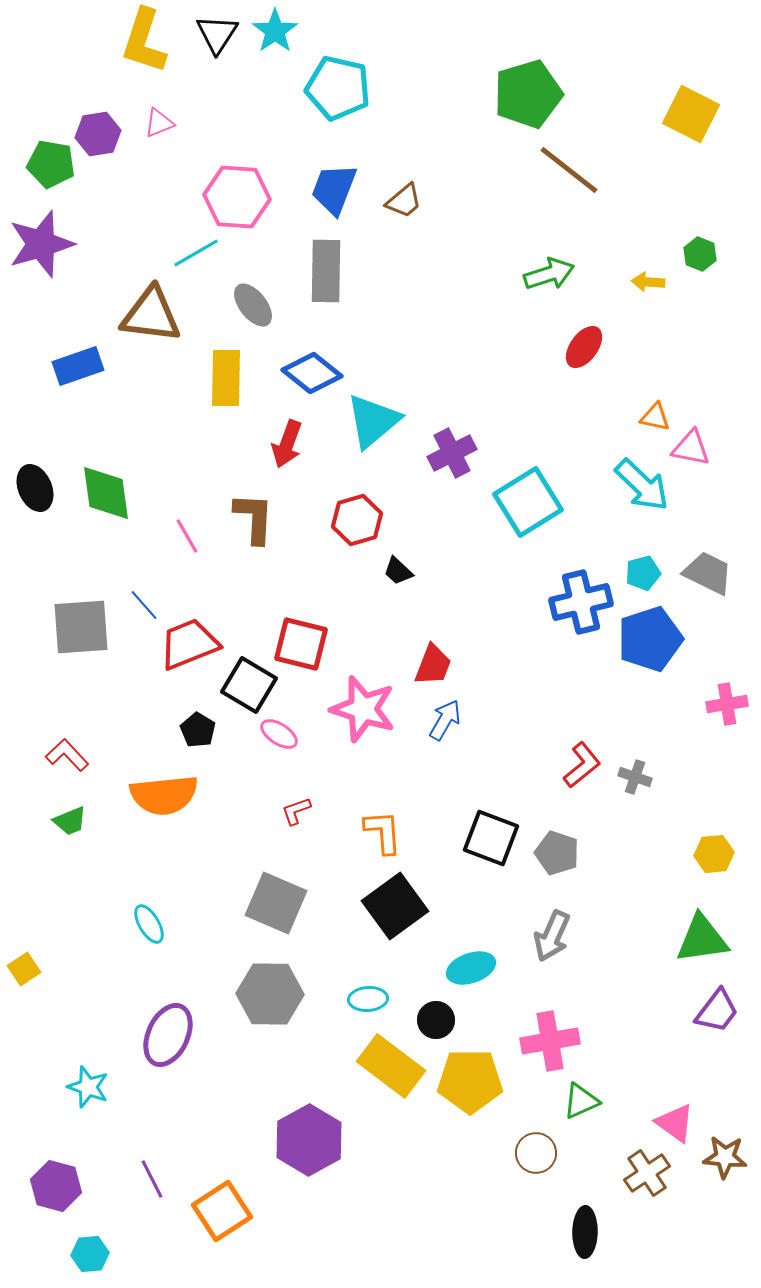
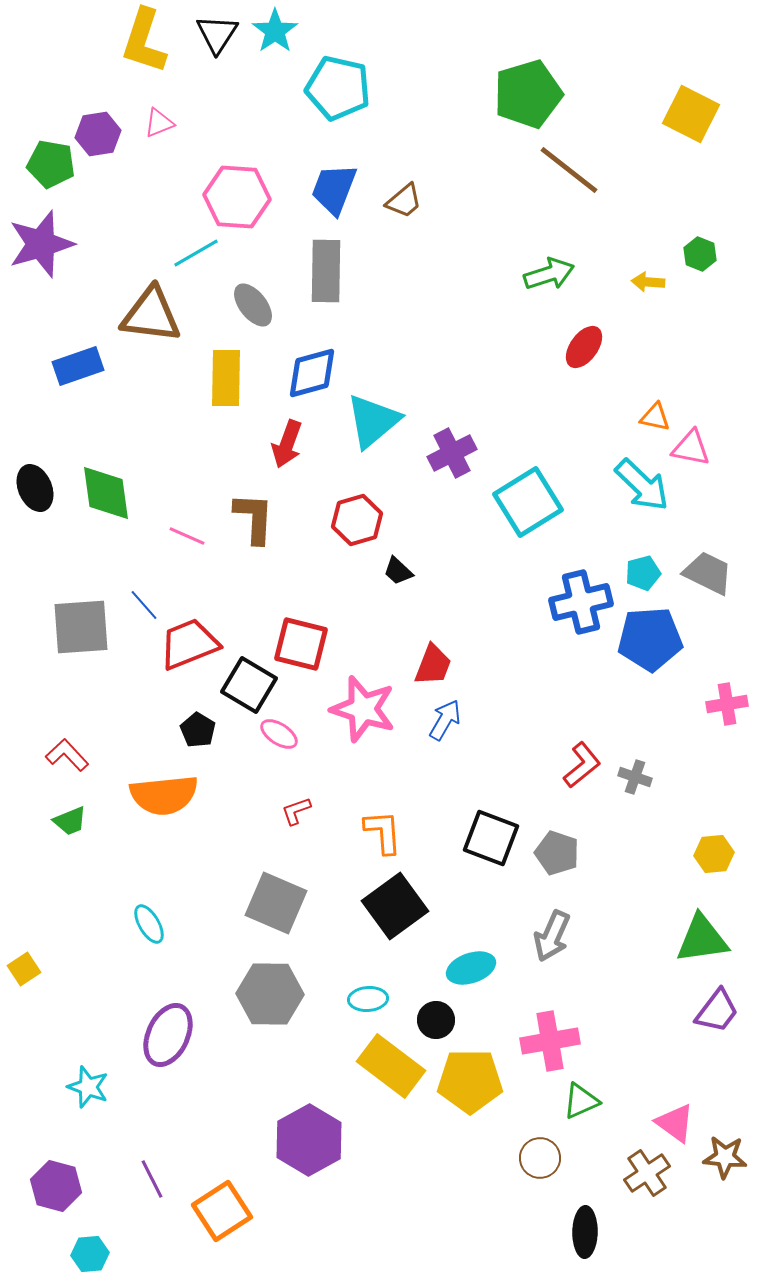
blue diamond at (312, 373): rotated 54 degrees counterclockwise
pink line at (187, 536): rotated 36 degrees counterclockwise
blue pentagon at (650, 639): rotated 14 degrees clockwise
brown circle at (536, 1153): moved 4 px right, 5 px down
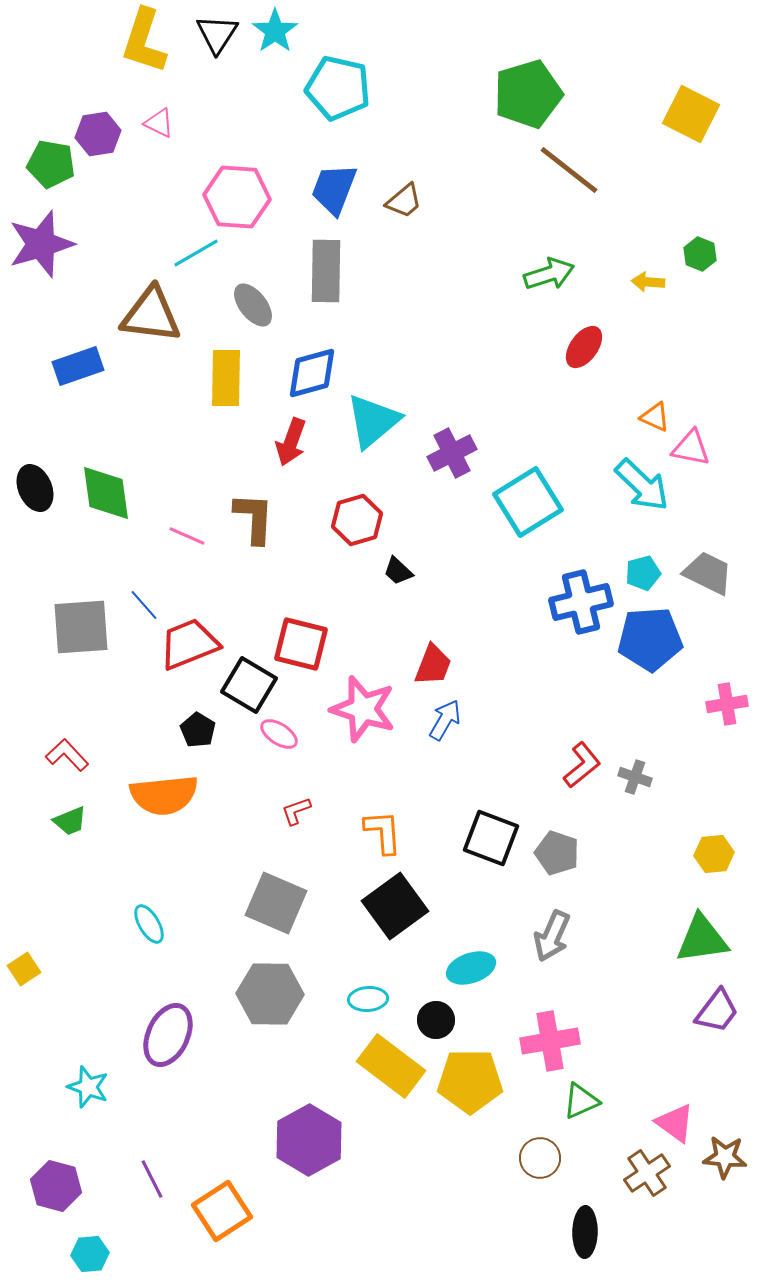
pink triangle at (159, 123): rotated 48 degrees clockwise
orange triangle at (655, 417): rotated 12 degrees clockwise
red arrow at (287, 444): moved 4 px right, 2 px up
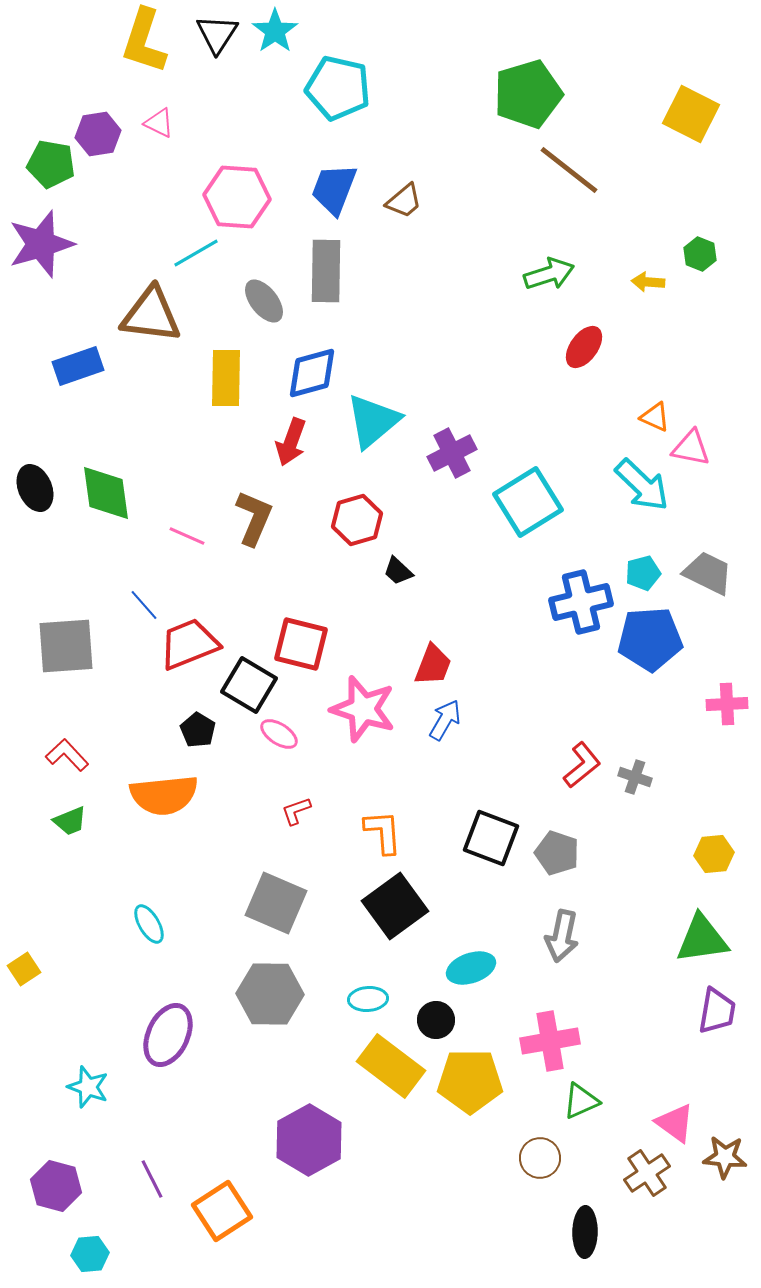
gray ellipse at (253, 305): moved 11 px right, 4 px up
brown L-shape at (254, 518): rotated 20 degrees clockwise
gray square at (81, 627): moved 15 px left, 19 px down
pink cross at (727, 704): rotated 6 degrees clockwise
gray arrow at (552, 936): moved 10 px right; rotated 12 degrees counterclockwise
purple trapezoid at (717, 1011): rotated 27 degrees counterclockwise
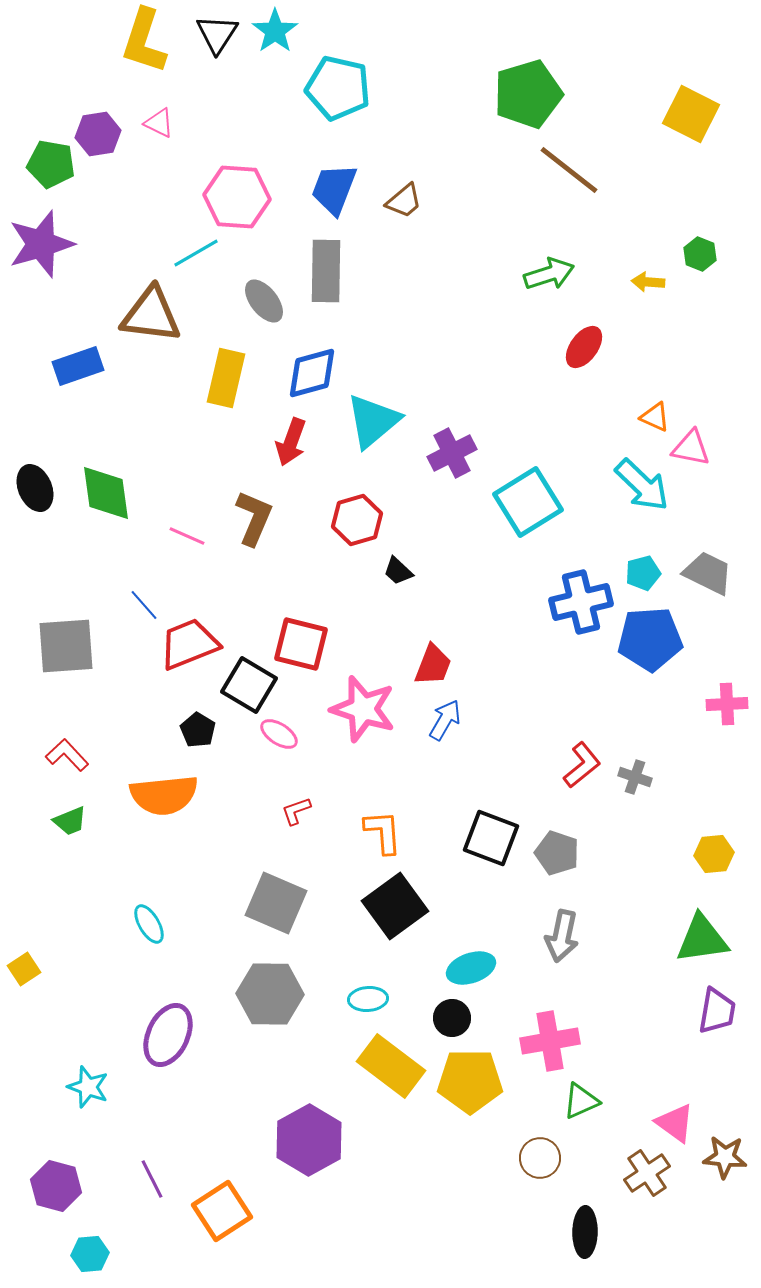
yellow rectangle at (226, 378): rotated 12 degrees clockwise
black circle at (436, 1020): moved 16 px right, 2 px up
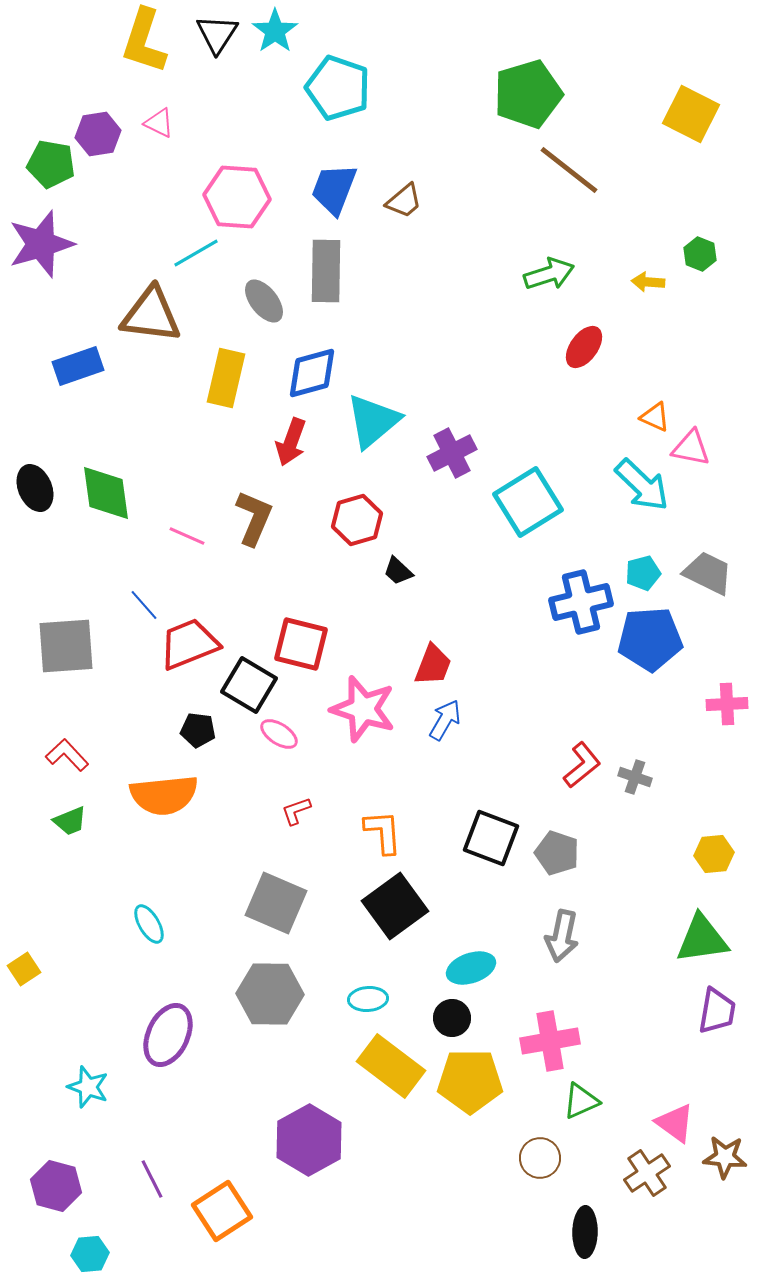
cyan pentagon at (338, 88): rotated 6 degrees clockwise
black pentagon at (198, 730): rotated 24 degrees counterclockwise
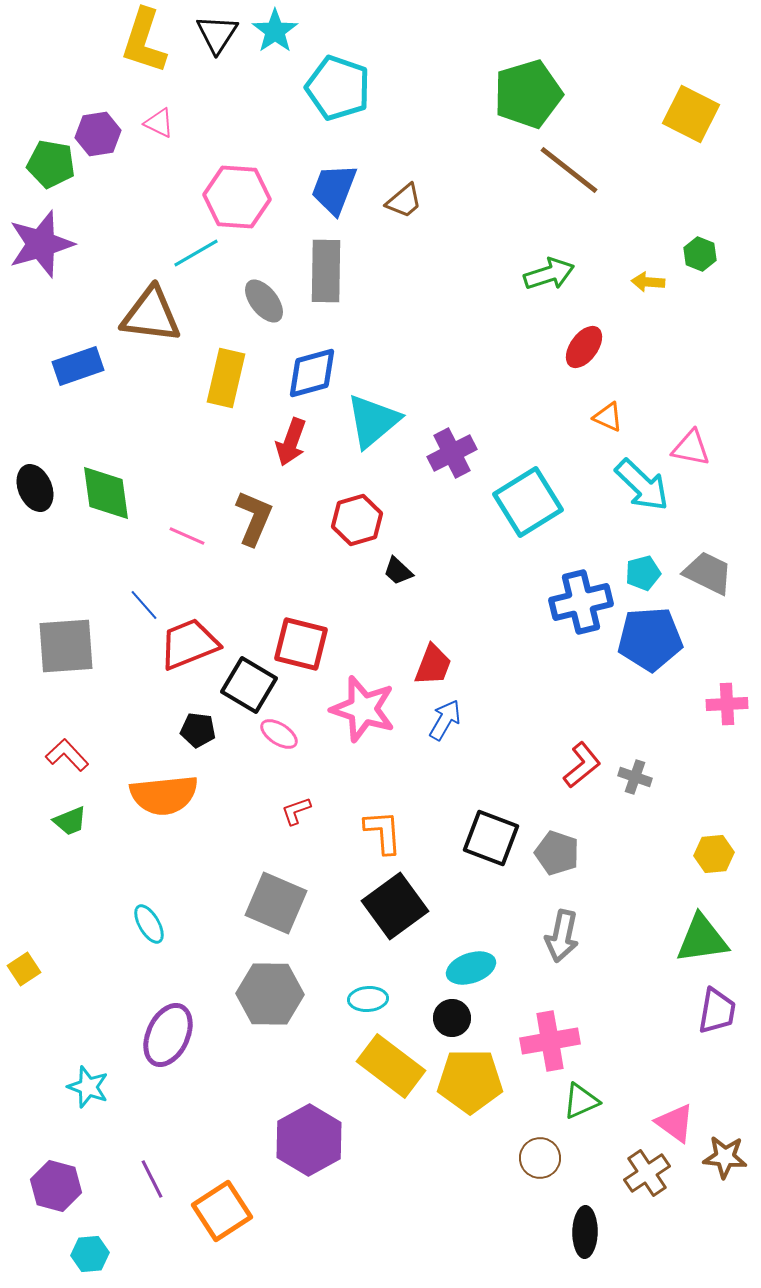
orange triangle at (655, 417): moved 47 px left
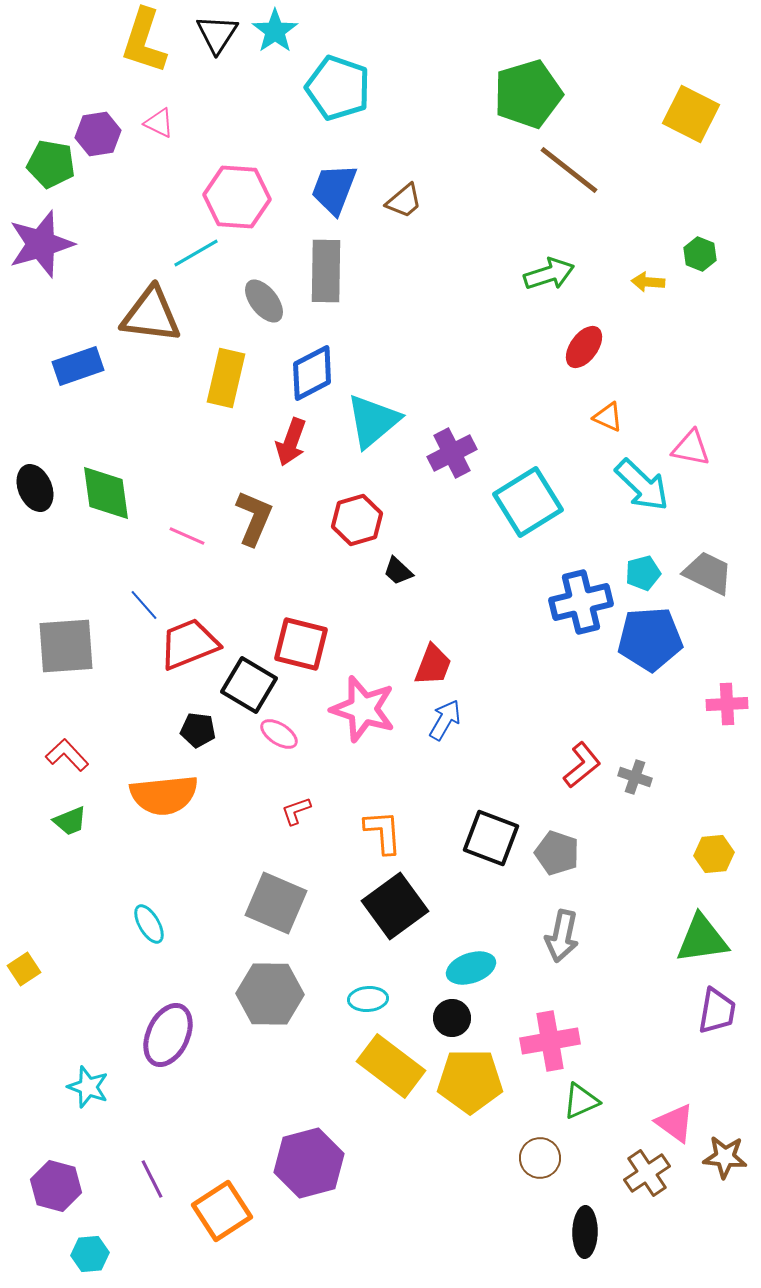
blue diamond at (312, 373): rotated 12 degrees counterclockwise
purple hexagon at (309, 1140): moved 23 px down; rotated 14 degrees clockwise
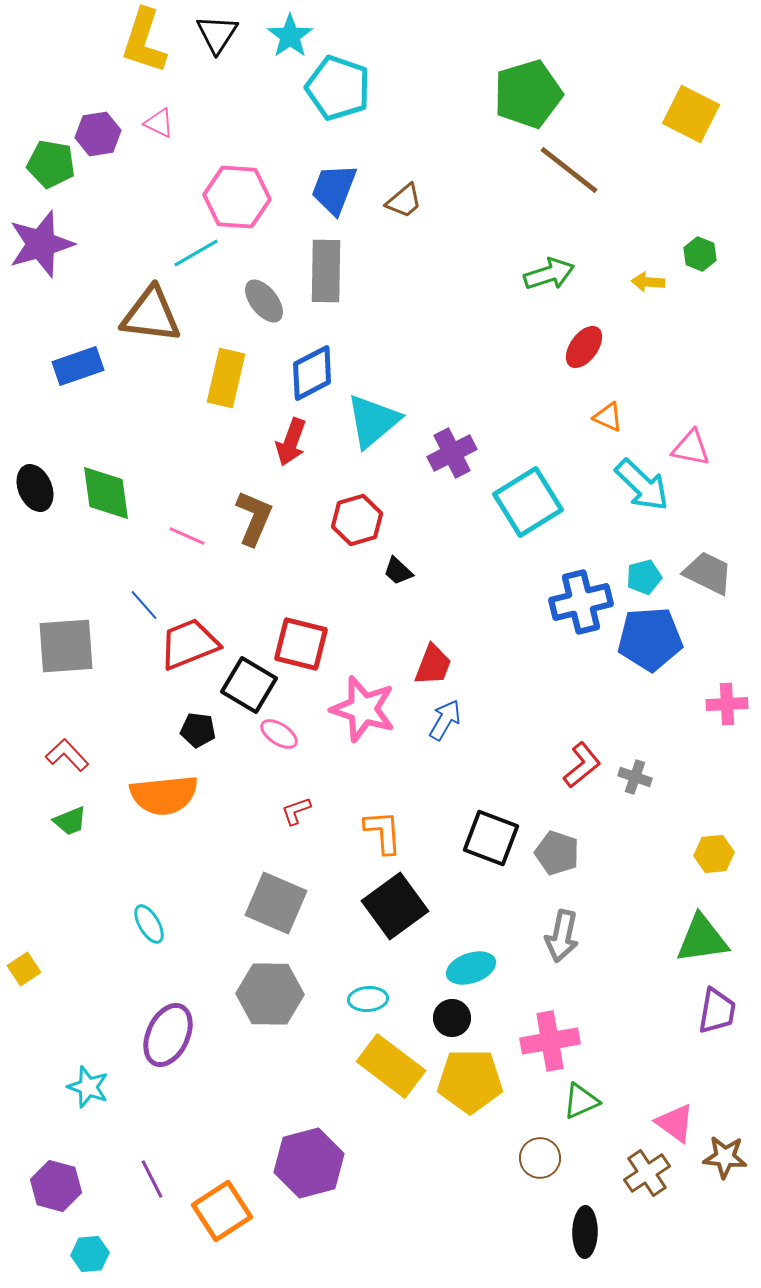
cyan star at (275, 31): moved 15 px right, 5 px down
cyan pentagon at (643, 573): moved 1 px right, 4 px down
